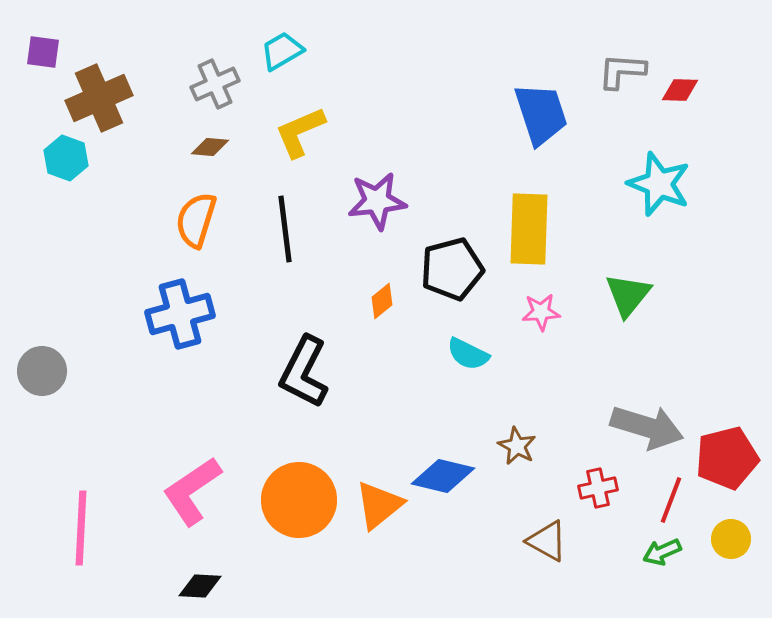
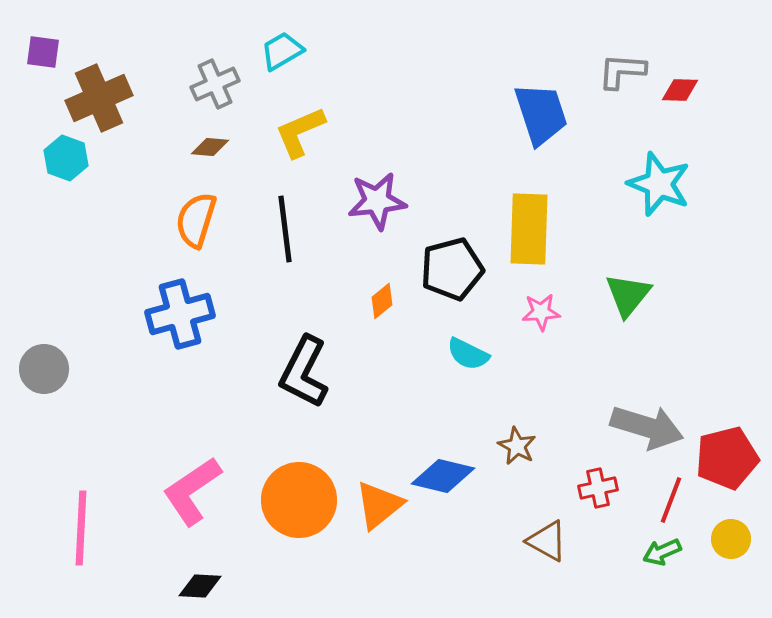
gray circle: moved 2 px right, 2 px up
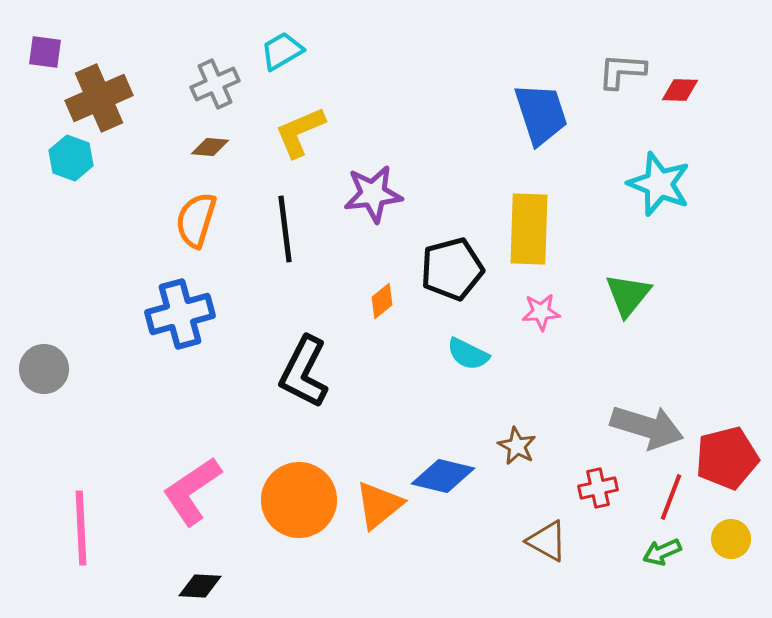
purple square: moved 2 px right
cyan hexagon: moved 5 px right
purple star: moved 4 px left, 7 px up
red line: moved 3 px up
pink line: rotated 6 degrees counterclockwise
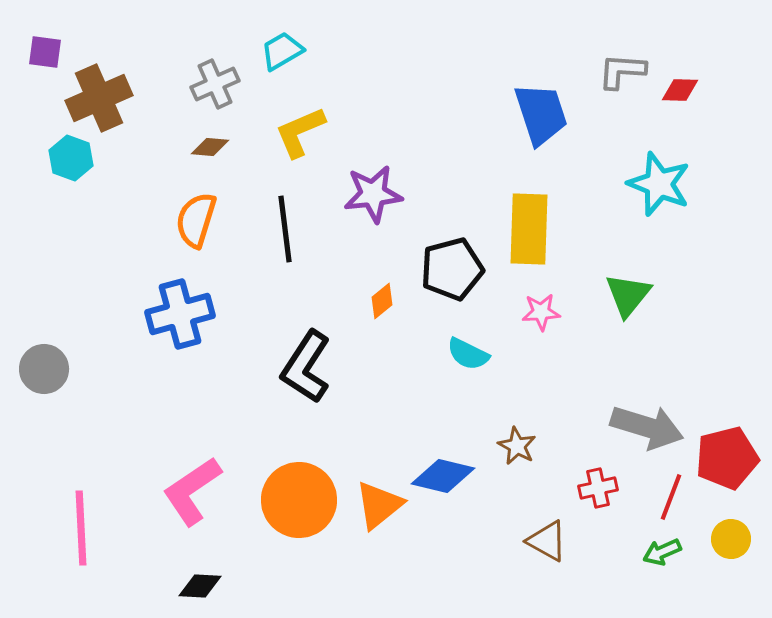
black L-shape: moved 2 px right, 5 px up; rotated 6 degrees clockwise
